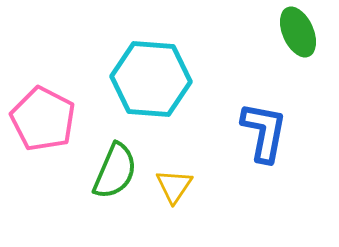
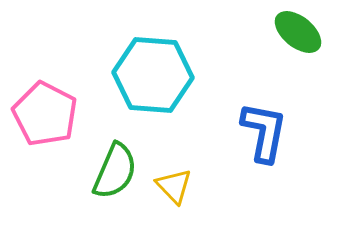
green ellipse: rotated 27 degrees counterclockwise
cyan hexagon: moved 2 px right, 4 px up
pink pentagon: moved 2 px right, 5 px up
yellow triangle: rotated 18 degrees counterclockwise
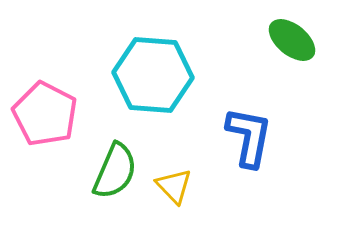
green ellipse: moved 6 px left, 8 px down
blue L-shape: moved 15 px left, 5 px down
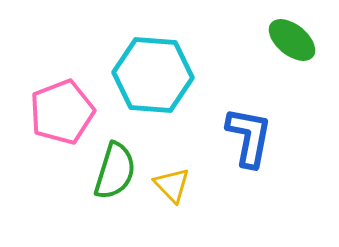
pink pentagon: moved 17 px right, 2 px up; rotated 24 degrees clockwise
green semicircle: rotated 6 degrees counterclockwise
yellow triangle: moved 2 px left, 1 px up
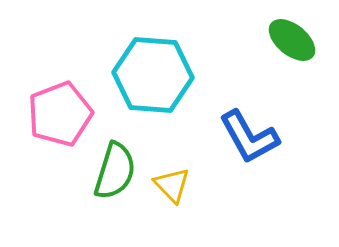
pink pentagon: moved 2 px left, 2 px down
blue L-shape: rotated 140 degrees clockwise
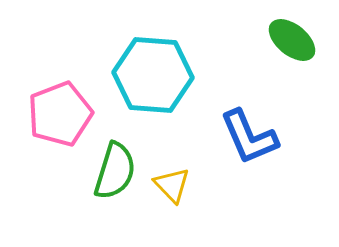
blue L-shape: rotated 6 degrees clockwise
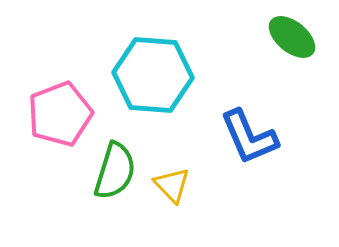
green ellipse: moved 3 px up
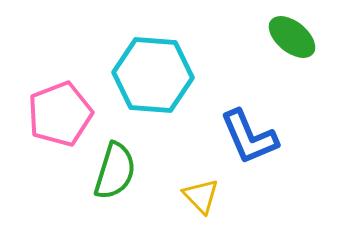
yellow triangle: moved 29 px right, 11 px down
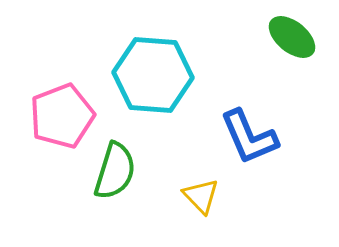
pink pentagon: moved 2 px right, 2 px down
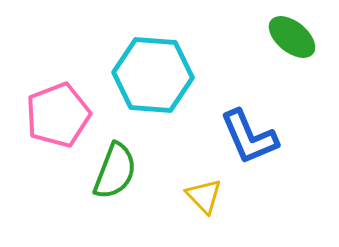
pink pentagon: moved 4 px left, 1 px up
green semicircle: rotated 4 degrees clockwise
yellow triangle: moved 3 px right
